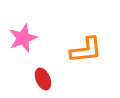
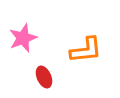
red ellipse: moved 1 px right, 2 px up
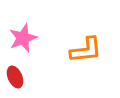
red ellipse: moved 29 px left
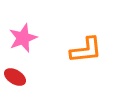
red ellipse: rotated 35 degrees counterclockwise
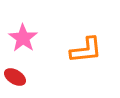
pink star: rotated 16 degrees counterclockwise
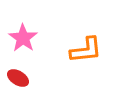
red ellipse: moved 3 px right, 1 px down
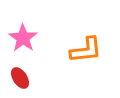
red ellipse: moved 2 px right; rotated 25 degrees clockwise
